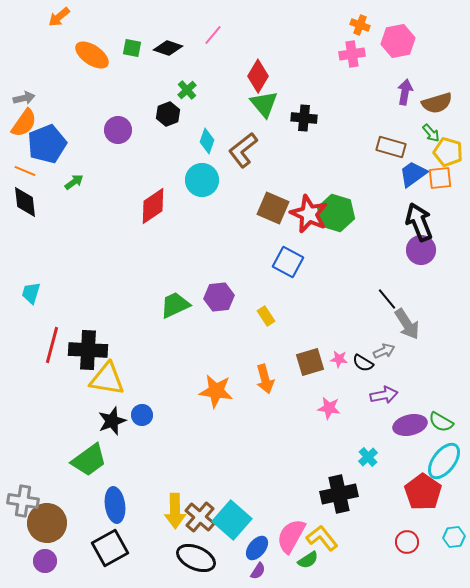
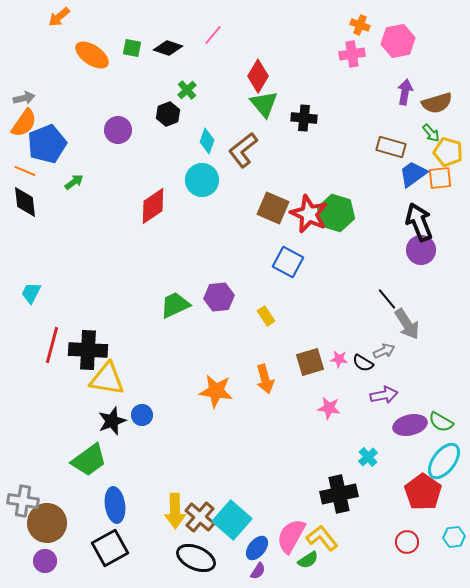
cyan trapezoid at (31, 293): rotated 10 degrees clockwise
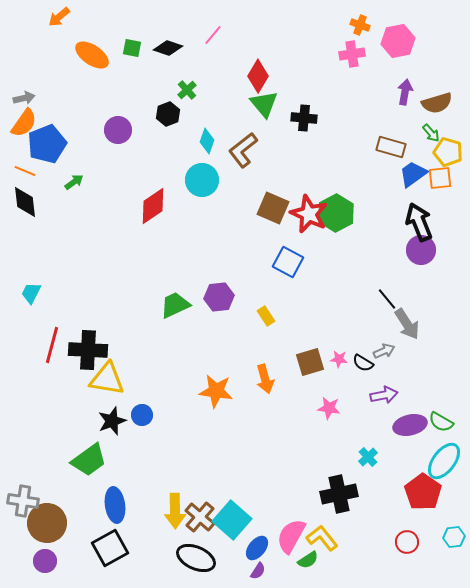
green hexagon at (336, 213): rotated 15 degrees clockwise
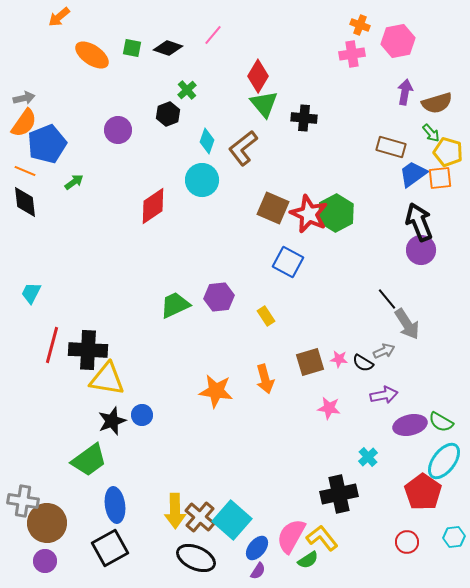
brown L-shape at (243, 150): moved 2 px up
